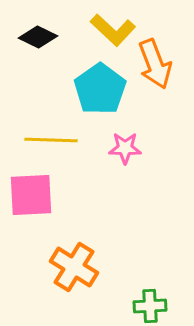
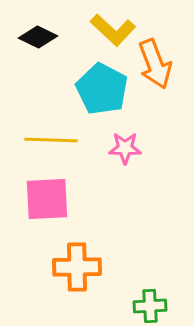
cyan pentagon: moved 2 px right; rotated 9 degrees counterclockwise
pink square: moved 16 px right, 4 px down
orange cross: moved 3 px right; rotated 33 degrees counterclockwise
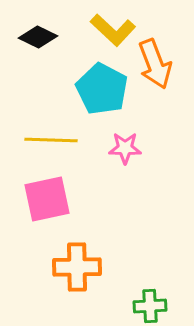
pink square: rotated 9 degrees counterclockwise
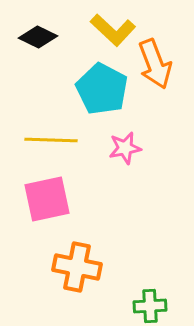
pink star: rotated 12 degrees counterclockwise
orange cross: rotated 12 degrees clockwise
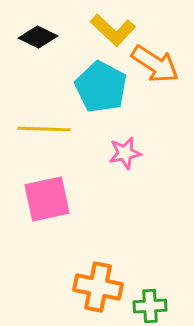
orange arrow: rotated 36 degrees counterclockwise
cyan pentagon: moved 1 px left, 2 px up
yellow line: moved 7 px left, 11 px up
pink star: moved 5 px down
orange cross: moved 21 px right, 20 px down
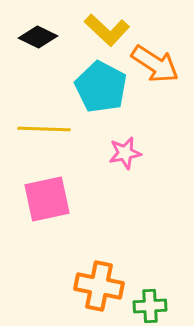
yellow L-shape: moved 6 px left
orange cross: moved 1 px right, 1 px up
